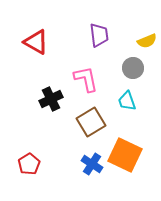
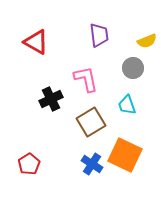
cyan trapezoid: moved 4 px down
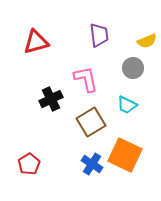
red triangle: rotated 44 degrees counterclockwise
cyan trapezoid: rotated 45 degrees counterclockwise
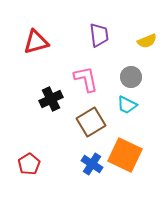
gray circle: moved 2 px left, 9 px down
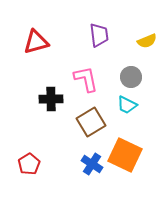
black cross: rotated 25 degrees clockwise
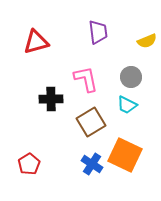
purple trapezoid: moved 1 px left, 3 px up
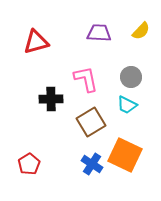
purple trapezoid: moved 1 px right, 1 px down; rotated 80 degrees counterclockwise
yellow semicircle: moved 6 px left, 10 px up; rotated 24 degrees counterclockwise
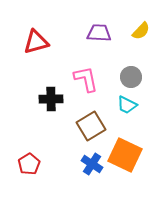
brown square: moved 4 px down
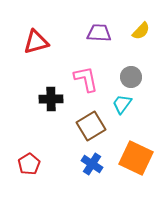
cyan trapezoid: moved 5 px left, 1 px up; rotated 100 degrees clockwise
orange square: moved 11 px right, 3 px down
